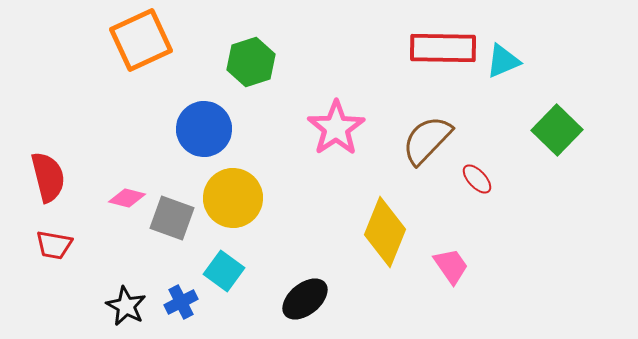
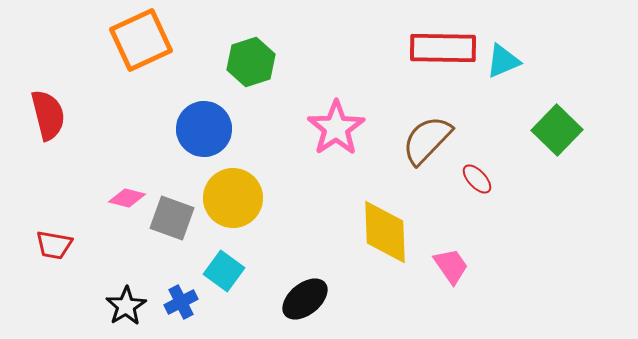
red semicircle: moved 62 px up
yellow diamond: rotated 24 degrees counterclockwise
black star: rotated 12 degrees clockwise
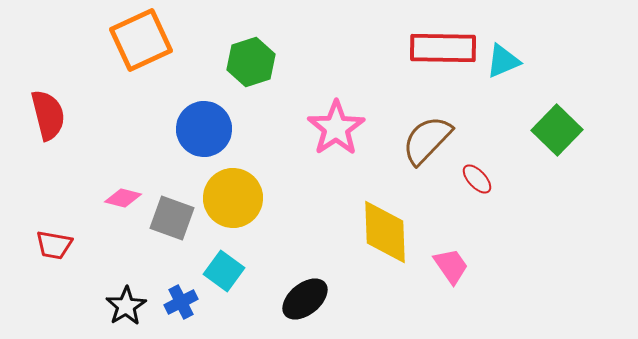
pink diamond: moved 4 px left
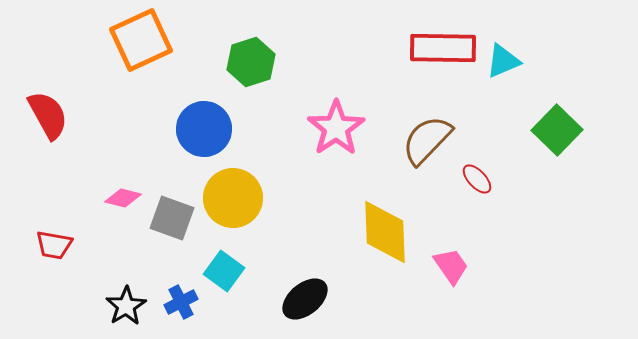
red semicircle: rotated 15 degrees counterclockwise
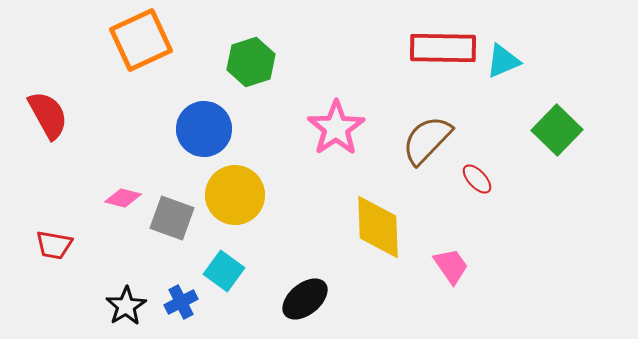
yellow circle: moved 2 px right, 3 px up
yellow diamond: moved 7 px left, 5 px up
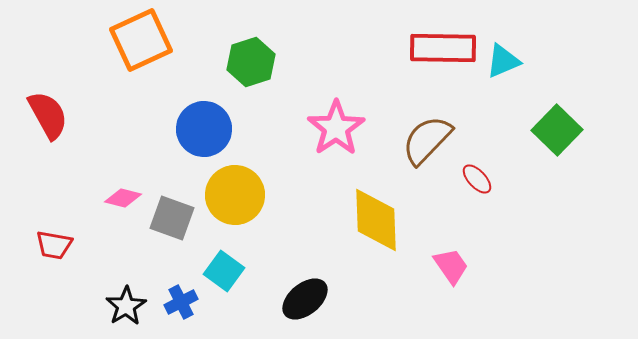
yellow diamond: moved 2 px left, 7 px up
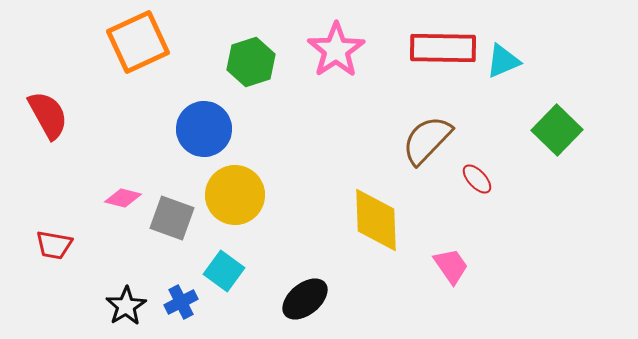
orange square: moved 3 px left, 2 px down
pink star: moved 78 px up
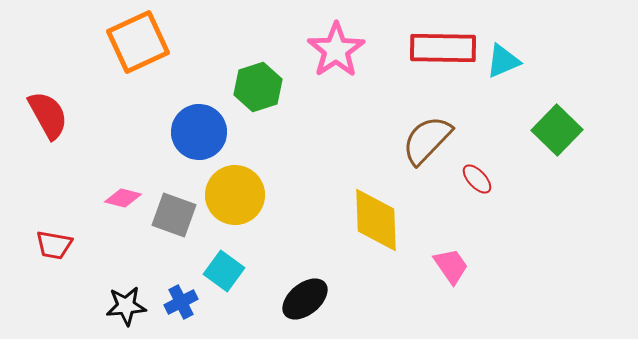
green hexagon: moved 7 px right, 25 px down
blue circle: moved 5 px left, 3 px down
gray square: moved 2 px right, 3 px up
black star: rotated 27 degrees clockwise
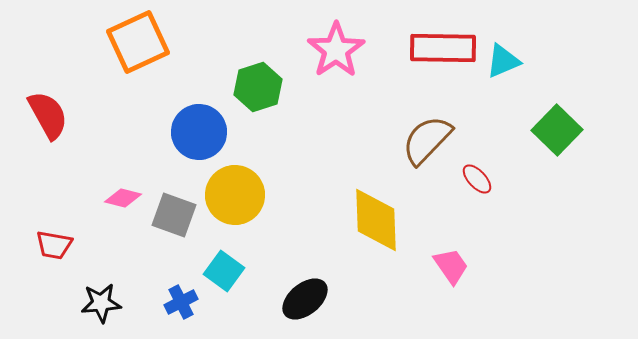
black star: moved 25 px left, 3 px up
